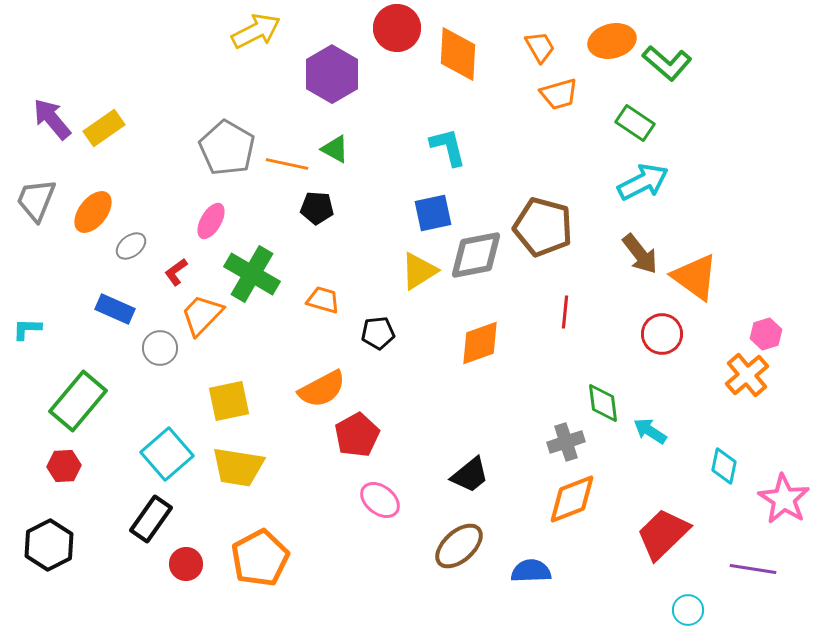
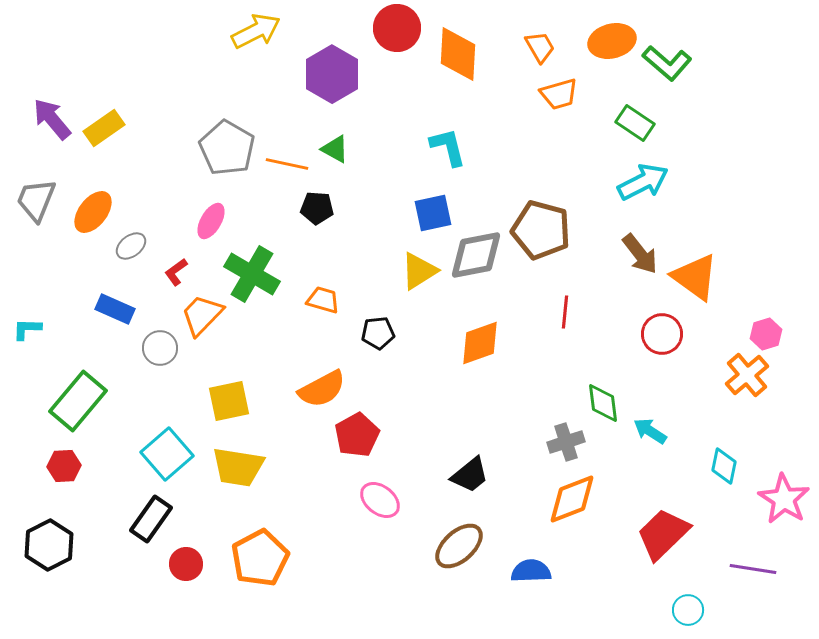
brown pentagon at (543, 227): moved 2 px left, 3 px down
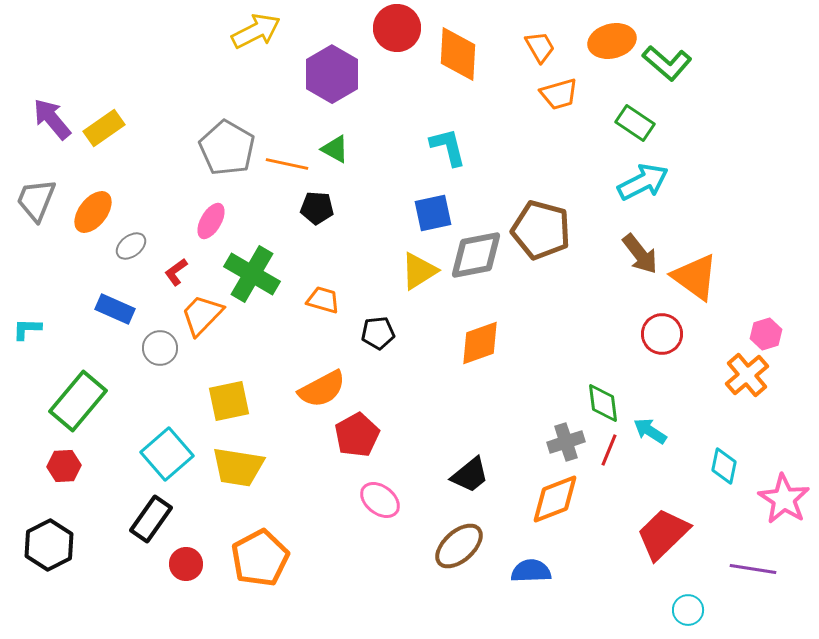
red line at (565, 312): moved 44 px right, 138 px down; rotated 16 degrees clockwise
orange diamond at (572, 499): moved 17 px left
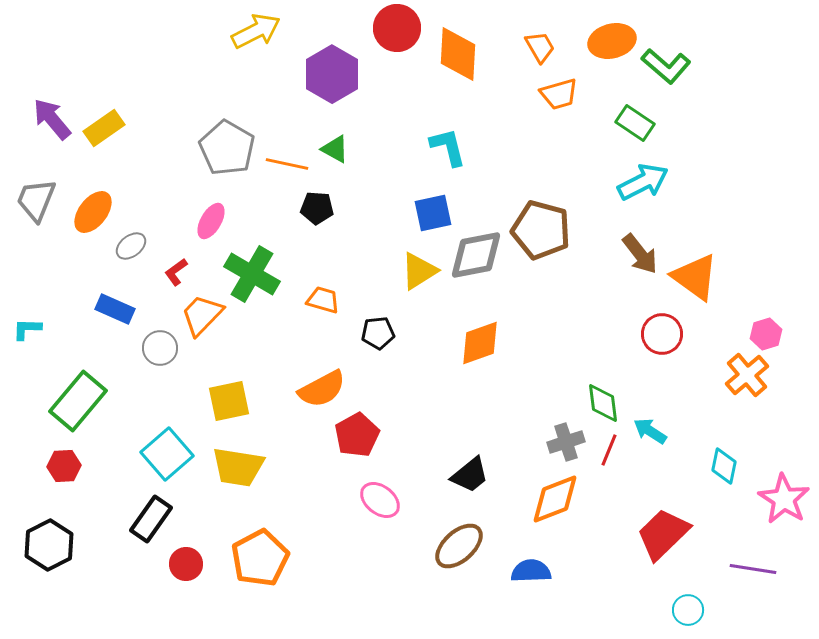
green L-shape at (667, 63): moved 1 px left, 3 px down
